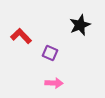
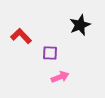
purple square: rotated 21 degrees counterclockwise
pink arrow: moved 6 px right, 6 px up; rotated 24 degrees counterclockwise
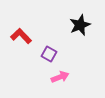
purple square: moved 1 px left, 1 px down; rotated 28 degrees clockwise
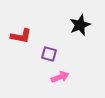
red L-shape: rotated 145 degrees clockwise
purple square: rotated 14 degrees counterclockwise
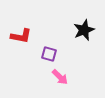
black star: moved 4 px right, 5 px down
pink arrow: rotated 66 degrees clockwise
